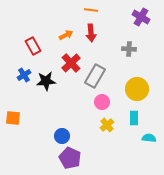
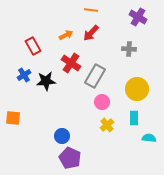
purple cross: moved 3 px left
red arrow: rotated 48 degrees clockwise
red cross: rotated 12 degrees counterclockwise
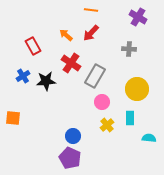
orange arrow: rotated 112 degrees counterclockwise
blue cross: moved 1 px left, 1 px down
cyan rectangle: moved 4 px left
blue circle: moved 11 px right
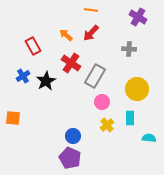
black star: rotated 24 degrees counterclockwise
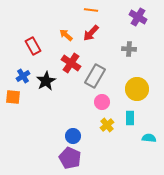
orange square: moved 21 px up
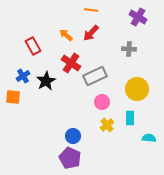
gray rectangle: rotated 35 degrees clockwise
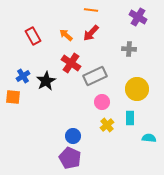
red rectangle: moved 10 px up
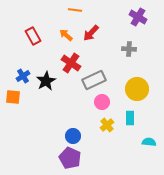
orange line: moved 16 px left
gray rectangle: moved 1 px left, 4 px down
cyan semicircle: moved 4 px down
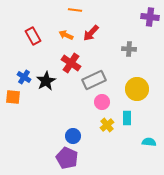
purple cross: moved 12 px right; rotated 24 degrees counterclockwise
orange arrow: rotated 16 degrees counterclockwise
blue cross: moved 1 px right, 1 px down; rotated 24 degrees counterclockwise
cyan rectangle: moved 3 px left
purple pentagon: moved 3 px left
